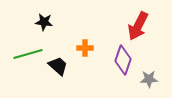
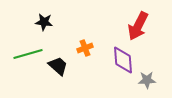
orange cross: rotated 21 degrees counterclockwise
purple diamond: rotated 24 degrees counterclockwise
gray star: moved 2 px left, 1 px down
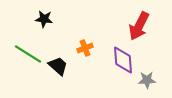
black star: moved 3 px up
red arrow: moved 1 px right
green line: rotated 48 degrees clockwise
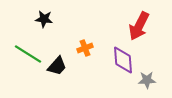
black trapezoid: moved 1 px left; rotated 90 degrees clockwise
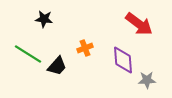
red arrow: moved 2 px up; rotated 80 degrees counterclockwise
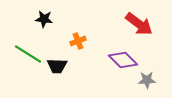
orange cross: moved 7 px left, 7 px up
purple diamond: rotated 40 degrees counterclockwise
black trapezoid: rotated 50 degrees clockwise
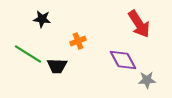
black star: moved 2 px left
red arrow: rotated 20 degrees clockwise
purple diamond: rotated 16 degrees clockwise
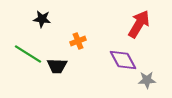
red arrow: rotated 116 degrees counterclockwise
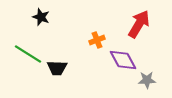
black star: moved 1 px left, 2 px up; rotated 12 degrees clockwise
orange cross: moved 19 px right, 1 px up
black trapezoid: moved 2 px down
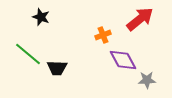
red arrow: moved 1 px right, 5 px up; rotated 20 degrees clockwise
orange cross: moved 6 px right, 5 px up
green line: rotated 8 degrees clockwise
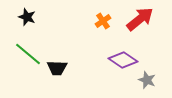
black star: moved 14 px left
orange cross: moved 14 px up; rotated 14 degrees counterclockwise
purple diamond: rotated 28 degrees counterclockwise
gray star: rotated 24 degrees clockwise
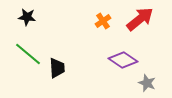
black star: rotated 12 degrees counterclockwise
black trapezoid: rotated 95 degrees counterclockwise
gray star: moved 3 px down
